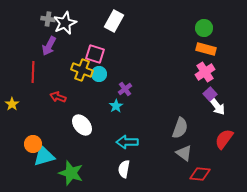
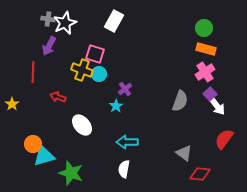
gray semicircle: moved 27 px up
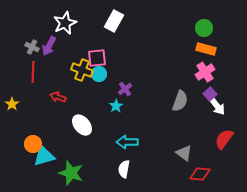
gray cross: moved 16 px left, 28 px down; rotated 16 degrees clockwise
pink square: moved 2 px right, 4 px down; rotated 24 degrees counterclockwise
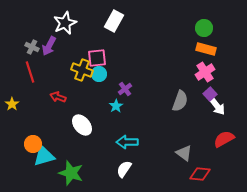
red line: moved 3 px left; rotated 20 degrees counterclockwise
red semicircle: rotated 25 degrees clockwise
white semicircle: rotated 24 degrees clockwise
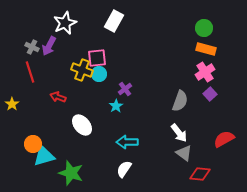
white arrow: moved 38 px left, 27 px down
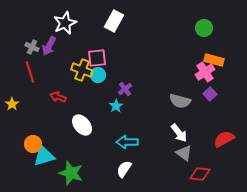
orange rectangle: moved 8 px right, 11 px down
cyan circle: moved 1 px left, 1 px down
gray semicircle: rotated 85 degrees clockwise
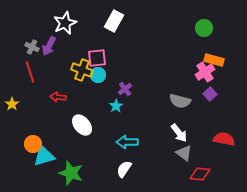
red arrow: rotated 14 degrees counterclockwise
red semicircle: rotated 40 degrees clockwise
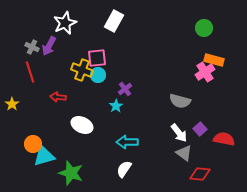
purple square: moved 10 px left, 35 px down
white ellipse: rotated 25 degrees counterclockwise
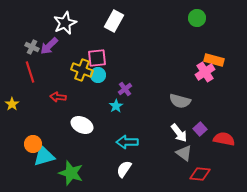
green circle: moved 7 px left, 10 px up
purple arrow: rotated 18 degrees clockwise
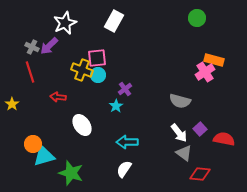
white ellipse: rotated 30 degrees clockwise
